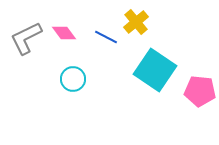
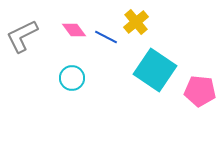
pink diamond: moved 10 px right, 3 px up
gray L-shape: moved 4 px left, 2 px up
cyan circle: moved 1 px left, 1 px up
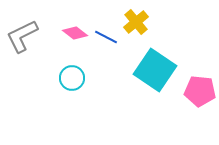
pink diamond: moved 1 px right, 3 px down; rotated 15 degrees counterclockwise
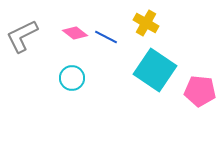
yellow cross: moved 10 px right, 1 px down; rotated 20 degrees counterclockwise
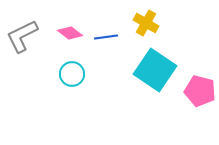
pink diamond: moved 5 px left
blue line: rotated 35 degrees counterclockwise
cyan circle: moved 4 px up
pink pentagon: rotated 8 degrees clockwise
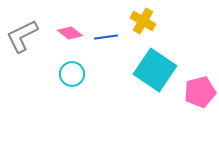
yellow cross: moved 3 px left, 2 px up
pink pentagon: moved 1 px down; rotated 28 degrees counterclockwise
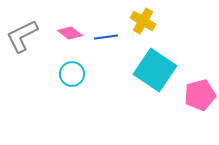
pink pentagon: moved 3 px down
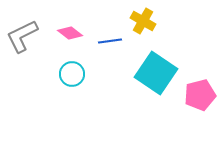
blue line: moved 4 px right, 4 px down
cyan square: moved 1 px right, 3 px down
